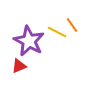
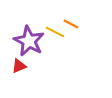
orange line: moved 1 px left, 1 px up; rotated 28 degrees counterclockwise
yellow line: moved 2 px left
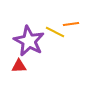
orange line: rotated 35 degrees counterclockwise
red triangle: rotated 21 degrees clockwise
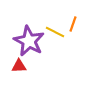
orange line: moved 2 px right; rotated 63 degrees counterclockwise
